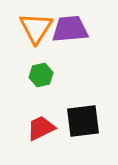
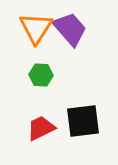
purple trapezoid: rotated 54 degrees clockwise
green hexagon: rotated 15 degrees clockwise
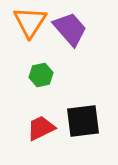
orange triangle: moved 6 px left, 6 px up
green hexagon: rotated 15 degrees counterclockwise
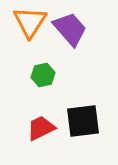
green hexagon: moved 2 px right
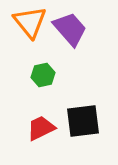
orange triangle: rotated 12 degrees counterclockwise
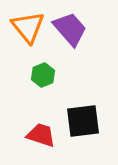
orange triangle: moved 2 px left, 5 px down
green hexagon: rotated 10 degrees counterclockwise
red trapezoid: moved 7 px down; rotated 44 degrees clockwise
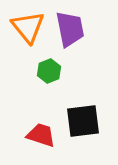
purple trapezoid: rotated 30 degrees clockwise
green hexagon: moved 6 px right, 4 px up
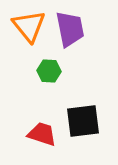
orange triangle: moved 1 px right, 1 px up
green hexagon: rotated 25 degrees clockwise
red trapezoid: moved 1 px right, 1 px up
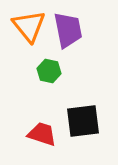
purple trapezoid: moved 2 px left, 1 px down
green hexagon: rotated 10 degrees clockwise
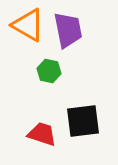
orange triangle: moved 1 px left, 1 px up; rotated 21 degrees counterclockwise
